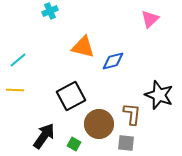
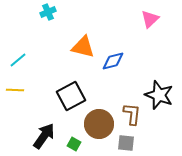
cyan cross: moved 2 px left, 1 px down
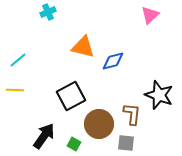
pink triangle: moved 4 px up
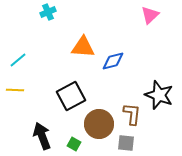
orange triangle: rotated 10 degrees counterclockwise
black arrow: moved 2 px left; rotated 56 degrees counterclockwise
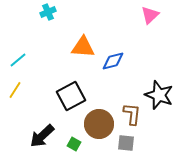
yellow line: rotated 60 degrees counterclockwise
black arrow: rotated 112 degrees counterclockwise
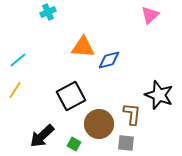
blue diamond: moved 4 px left, 1 px up
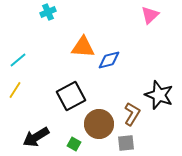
brown L-shape: rotated 25 degrees clockwise
black arrow: moved 6 px left, 1 px down; rotated 12 degrees clockwise
gray square: rotated 12 degrees counterclockwise
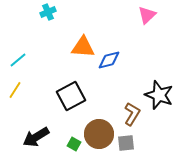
pink triangle: moved 3 px left
brown circle: moved 10 px down
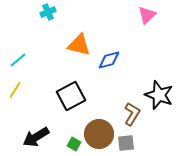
orange triangle: moved 4 px left, 2 px up; rotated 10 degrees clockwise
